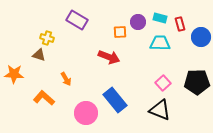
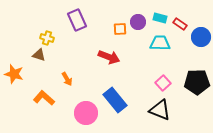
purple rectangle: rotated 35 degrees clockwise
red rectangle: rotated 40 degrees counterclockwise
orange square: moved 3 px up
orange star: rotated 12 degrees clockwise
orange arrow: moved 1 px right
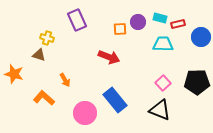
red rectangle: moved 2 px left; rotated 48 degrees counterclockwise
cyan trapezoid: moved 3 px right, 1 px down
orange arrow: moved 2 px left, 1 px down
pink circle: moved 1 px left
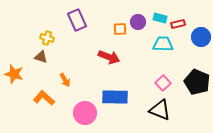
brown triangle: moved 2 px right, 2 px down
black pentagon: rotated 25 degrees clockwise
blue rectangle: moved 3 px up; rotated 50 degrees counterclockwise
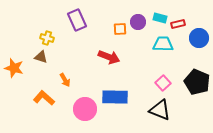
blue circle: moved 2 px left, 1 px down
orange star: moved 6 px up
pink circle: moved 4 px up
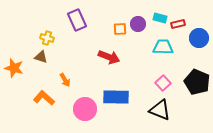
purple circle: moved 2 px down
cyan trapezoid: moved 3 px down
blue rectangle: moved 1 px right
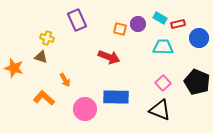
cyan rectangle: rotated 16 degrees clockwise
orange square: rotated 16 degrees clockwise
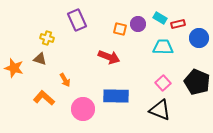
brown triangle: moved 1 px left, 2 px down
blue rectangle: moved 1 px up
pink circle: moved 2 px left
